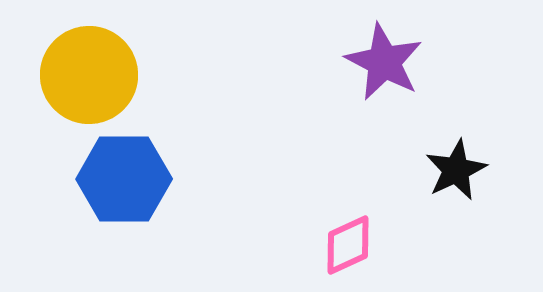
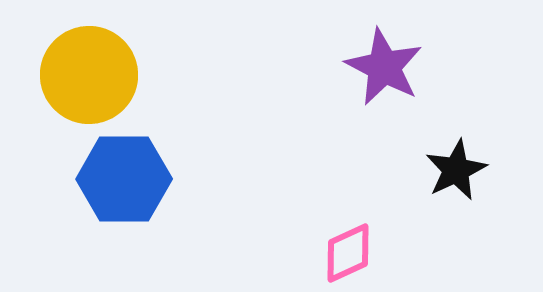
purple star: moved 5 px down
pink diamond: moved 8 px down
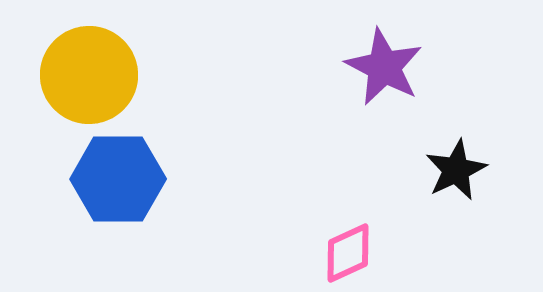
blue hexagon: moved 6 px left
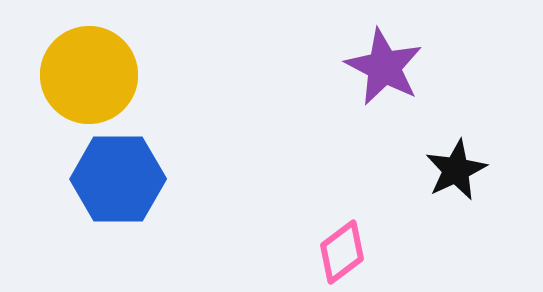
pink diamond: moved 6 px left, 1 px up; rotated 12 degrees counterclockwise
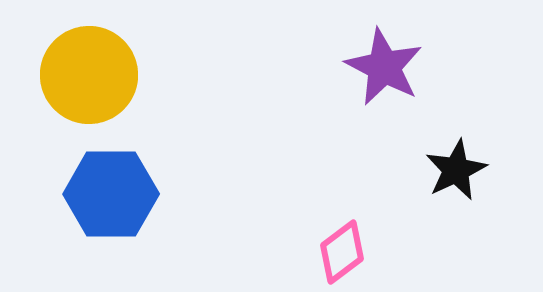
blue hexagon: moved 7 px left, 15 px down
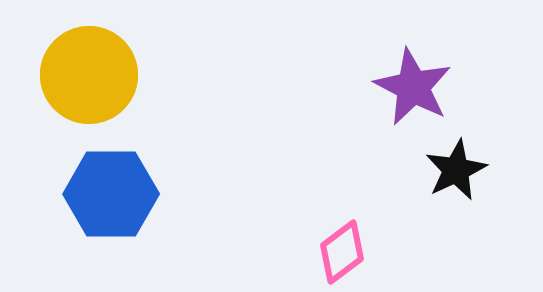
purple star: moved 29 px right, 20 px down
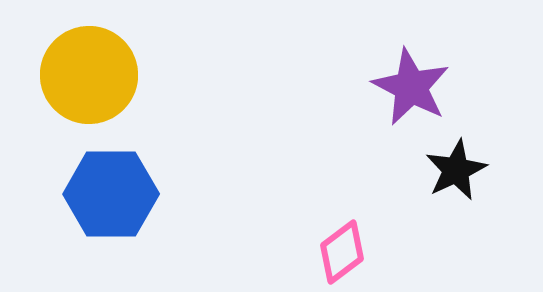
purple star: moved 2 px left
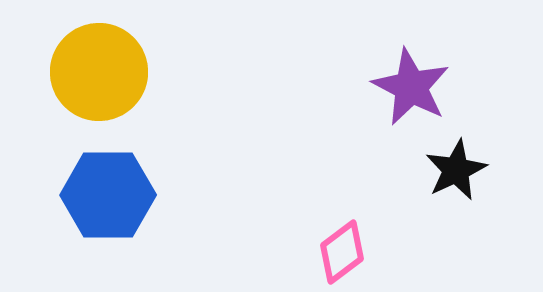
yellow circle: moved 10 px right, 3 px up
blue hexagon: moved 3 px left, 1 px down
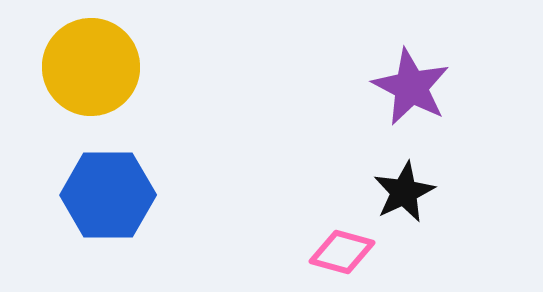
yellow circle: moved 8 px left, 5 px up
black star: moved 52 px left, 22 px down
pink diamond: rotated 52 degrees clockwise
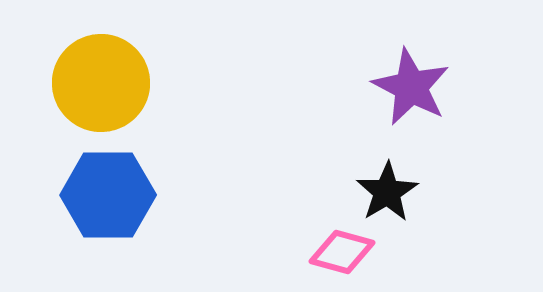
yellow circle: moved 10 px right, 16 px down
black star: moved 17 px left; rotated 6 degrees counterclockwise
